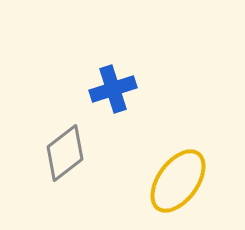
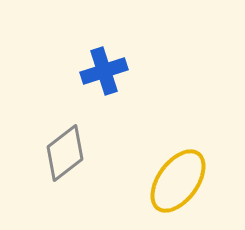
blue cross: moved 9 px left, 18 px up
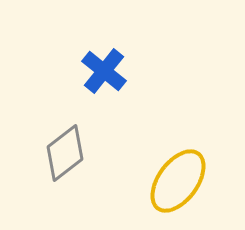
blue cross: rotated 33 degrees counterclockwise
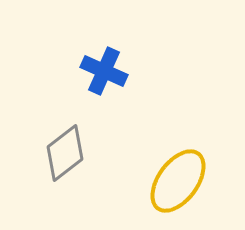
blue cross: rotated 15 degrees counterclockwise
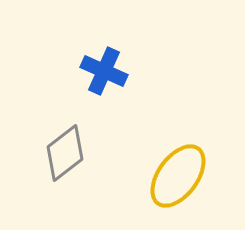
yellow ellipse: moved 5 px up
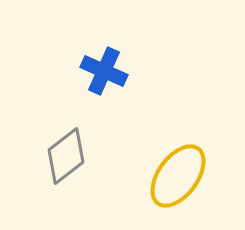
gray diamond: moved 1 px right, 3 px down
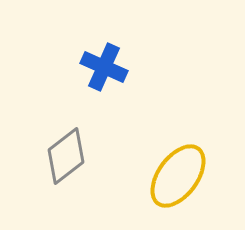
blue cross: moved 4 px up
